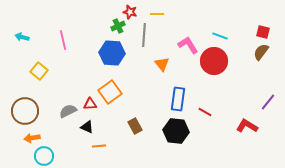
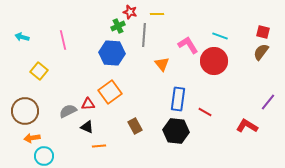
red triangle: moved 2 px left
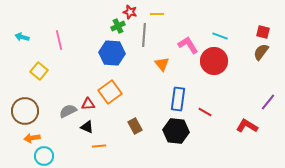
pink line: moved 4 px left
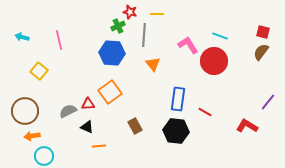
orange triangle: moved 9 px left
orange arrow: moved 2 px up
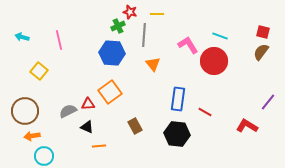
black hexagon: moved 1 px right, 3 px down
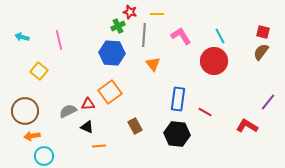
cyan line: rotated 42 degrees clockwise
pink L-shape: moved 7 px left, 9 px up
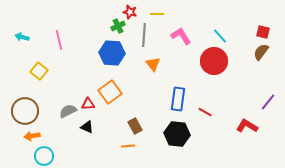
cyan line: rotated 14 degrees counterclockwise
orange line: moved 29 px right
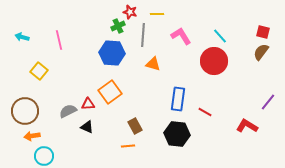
gray line: moved 1 px left
orange triangle: rotated 35 degrees counterclockwise
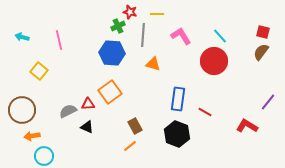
brown circle: moved 3 px left, 1 px up
black hexagon: rotated 15 degrees clockwise
orange line: moved 2 px right; rotated 32 degrees counterclockwise
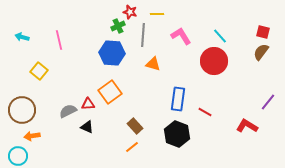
brown rectangle: rotated 14 degrees counterclockwise
orange line: moved 2 px right, 1 px down
cyan circle: moved 26 px left
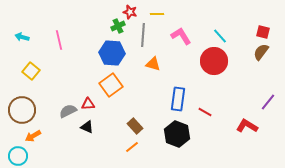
yellow square: moved 8 px left
orange square: moved 1 px right, 7 px up
orange arrow: moved 1 px right; rotated 21 degrees counterclockwise
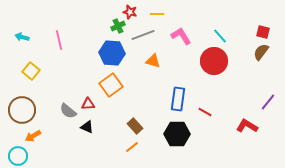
gray line: rotated 65 degrees clockwise
orange triangle: moved 3 px up
gray semicircle: rotated 114 degrees counterclockwise
black hexagon: rotated 20 degrees counterclockwise
